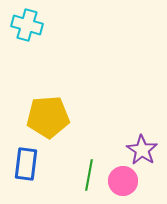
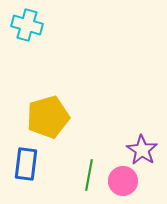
yellow pentagon: rotated 12 degrees counterclockwise
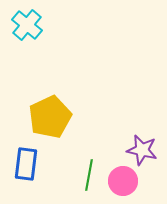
cyan cross: rotated 24 degrees clockwise
yellow pentagon: moved 2 px right; rotated 9 degrees counterclockwise
purple star: rotated 20 degrees counterclockwise
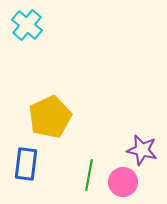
pink circle: moved 1 px down
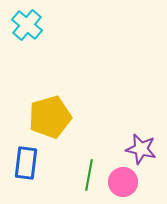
yellow pentagon: rotated 9 degrees clockwise
purple star: moved 1 px left, 1 px up
blue rectangle: moved 1 px up
